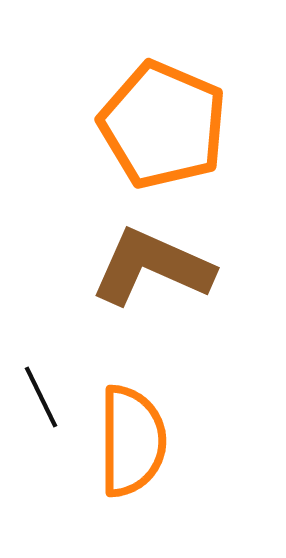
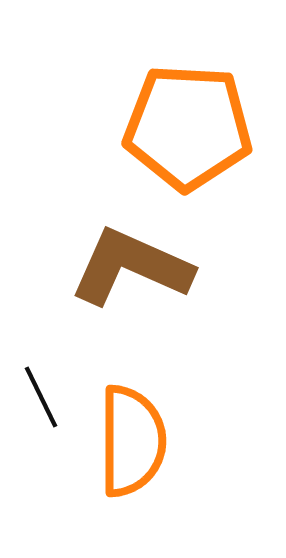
orange pentagon: moved 25 px right, 2 px down; rotated 20 degrees counterclockwise
brown L-shape: moved 21 px left
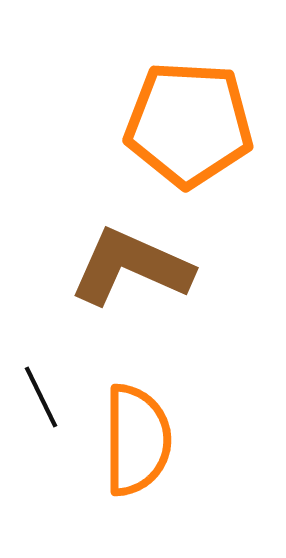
orange pentagon: moved 1 px right, 3 px up
orange semicircle: moved 5 px right, 1 px up
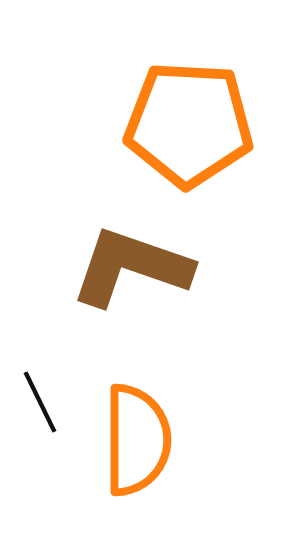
brown L-shape: rotated 5 degrees counterclockwise
black line: moved 1 px left, 5 px down
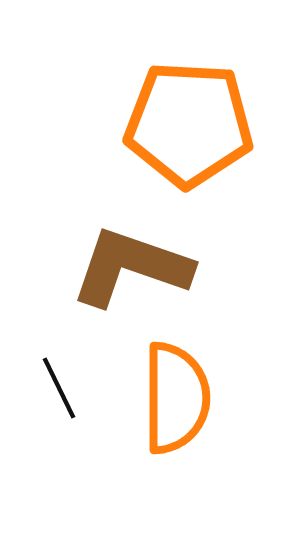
black line: moved 19 px right, 14 px up
orange semicircle: moved 39 px right, 42 px up
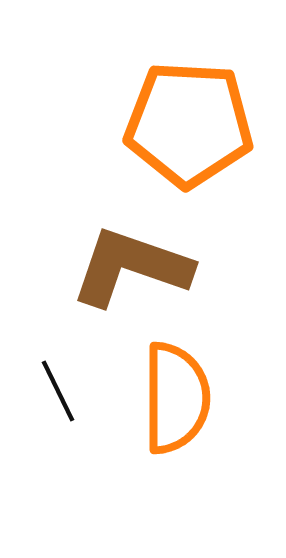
black line: moved 1 px left, 3 px down
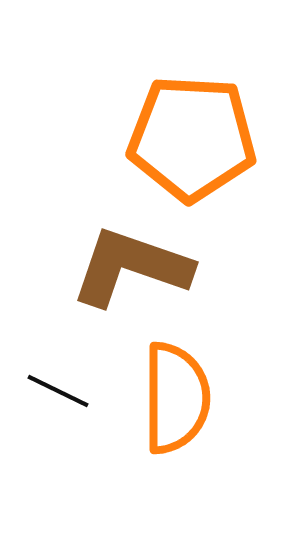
orange pentagon: moved 3 px right, 14 px down
black line: rotated 38 degrees counterclockwise
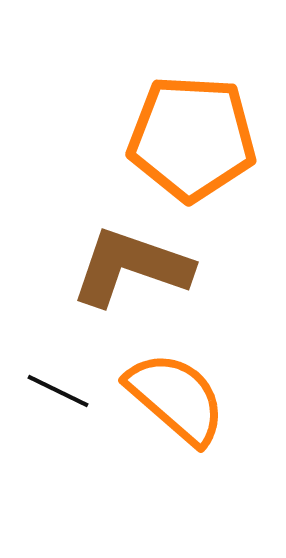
orange semicircle: rotated 49 degrees counterclockwise
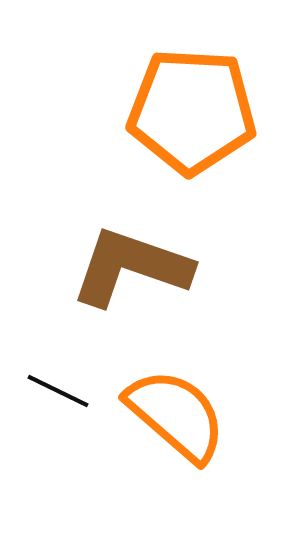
orange pentagon: moved 27 px up
orange semicircle: moved 17 px down
